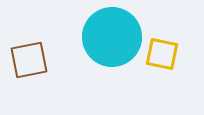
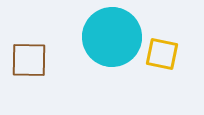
brown square: rotated 12 degrees clockwise
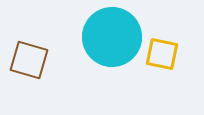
brown square: rotated 15 degrees clockwise
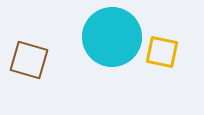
yellow square: moved 2 px up
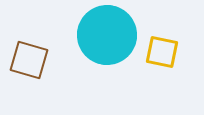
cyan circle: moved 5 px left, 2 px up
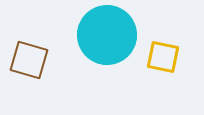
yellow square: moved 1 px right, 5 px down
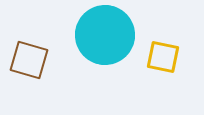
cyan circle: moved 2 px left
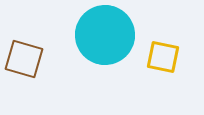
brown square: moved 5 px left, 1 px up
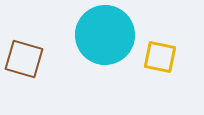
yellow square: moved 3 px left
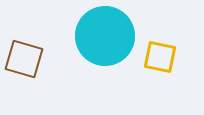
cyan circle: moved 1 px down
